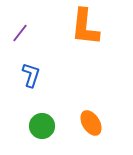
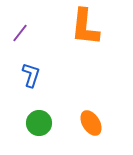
green circle: moved 3 px left, 3 px up
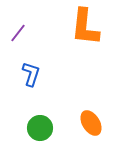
purple line: moved 2 px left
blue L-shape: moved 1 px up
green circle: moved 1 px right, 5 px down
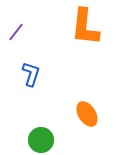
purple line: moved 2 px left, 1 px up
orange ellipse: moved 4 px left, 9 px up
green circle: moved 1 px right, 12 px down
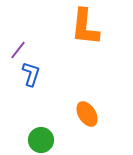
purple line: moved 2 px right, 18 px down
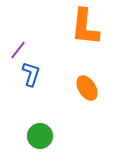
orange ellipse: moved 26 px up
green circle: moved 1 px left, 4 px up
